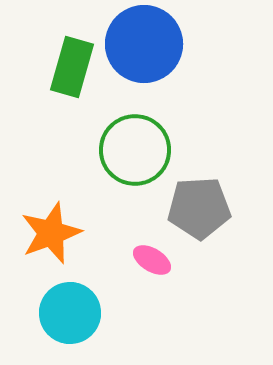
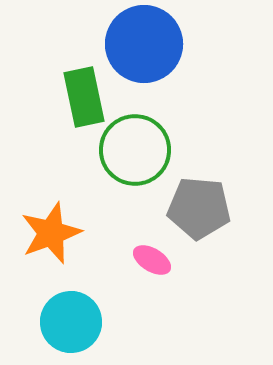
green rectangle: moved 12 px right, 30 px down; rotated 28 degrees counterclockwise
gray pentagon: rotated 8 degrees clockwise
cyan circle: moved 1 px right, 9 px down
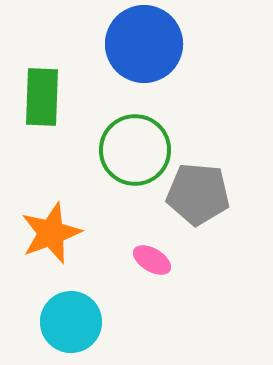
green rectangle: moved 42 px left; rotated 14 degrees clockwise
gray pentagon: moved 1 px left, 14 px up
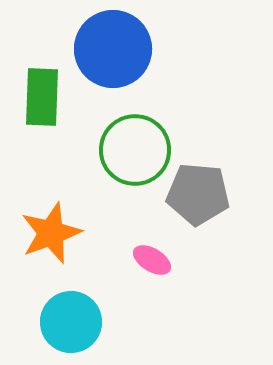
blue circle: moved 31 px left, 5 px down
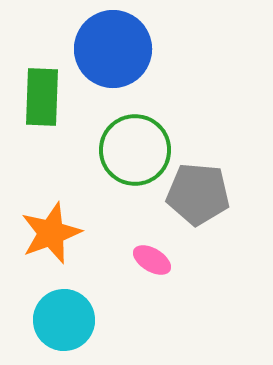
cyan circle: moved 7 px left, 2 px up
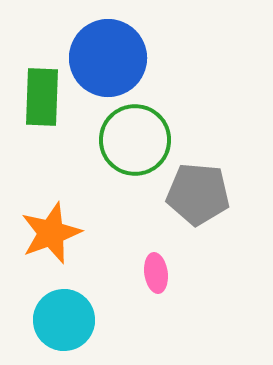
blue circle: moved 5 px left, 9 px down
green circle: moved 10 px up
pink ellipse: moved 4 px right, 13 px down; rotated 51 degrees clockwise
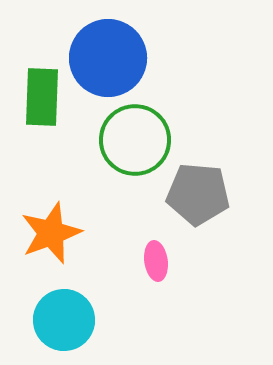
pink ellipse: moved 12 px up
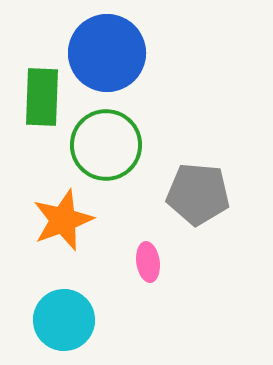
blue circle: moved 1 px left, 5 px up
green circle: moved 29 px left, 5 px down
orange star: moved 12 px right, 13 px up
pink ellipse: moved 8 px left, 1 px down
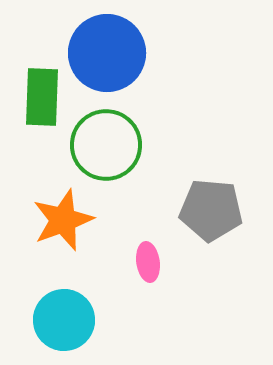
gray pentagon: moved 13 px right, 16 px down
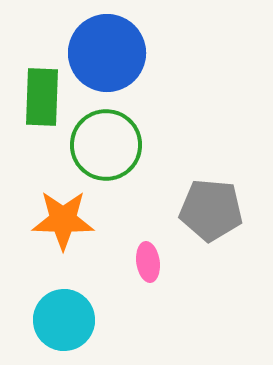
orange star: rotated 22 degrees clockwise
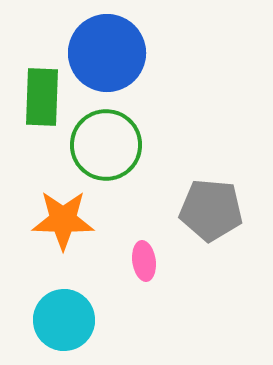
pink ellipse: moved 4 px left, 1 px up
